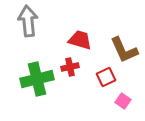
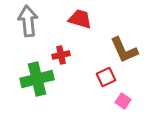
red trapezoid: moved 21 px up
red cross: moved 9 px left, 12 px up
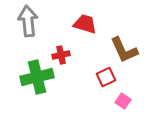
red trapezoid: moved 5 px right, 5 px down
green cross: moved 2 px up
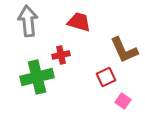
red trapezoid: moved 6 px left, 2 px up
